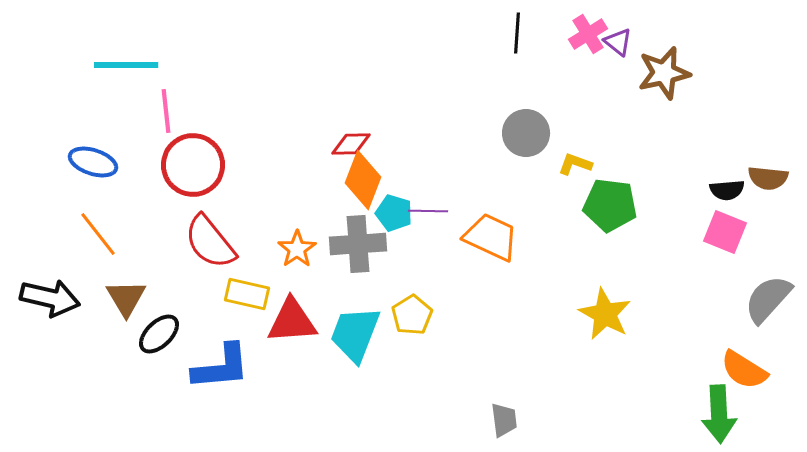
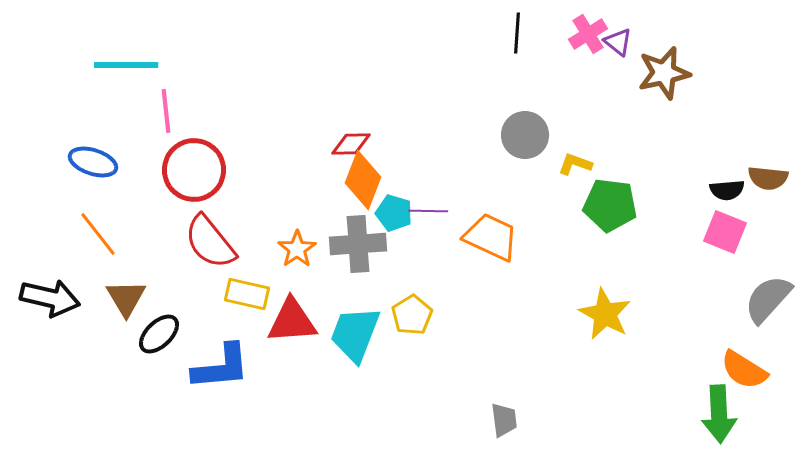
gray circle: moved 1 px left, 2 px down
red circle: moved 1 px right, 5 px down
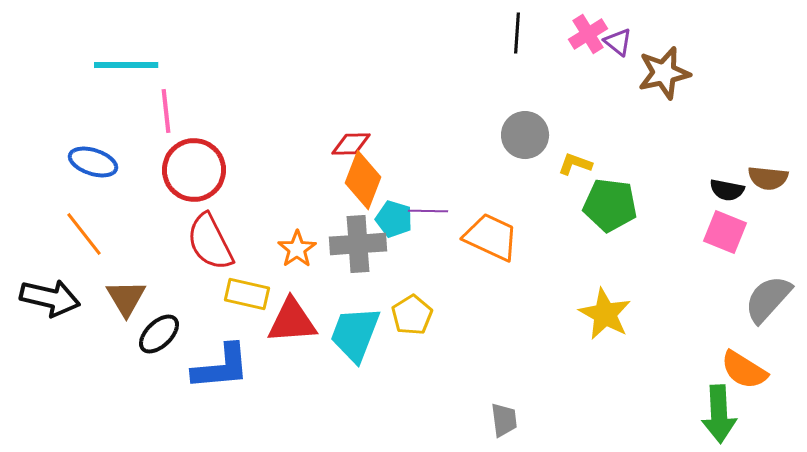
black semicircle: rotated 16 degrees clockwise
cyan pentagon: moved 6 px down
orange line: moved 14 px left
red semicircle: rotated 12 degrees clockwise
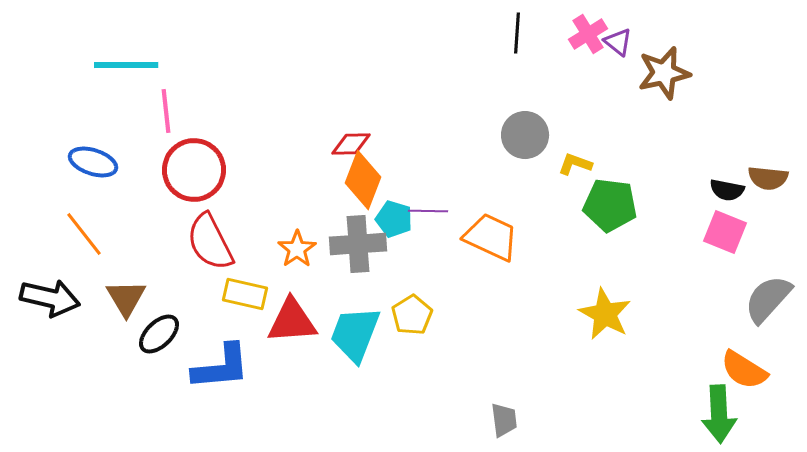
yellow rectangle: moved 2 px left
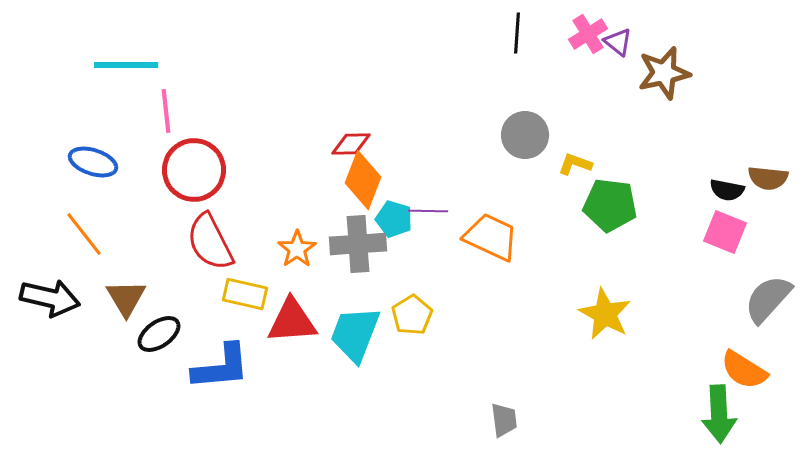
black ellipse: rotated 9 degrees clockwise
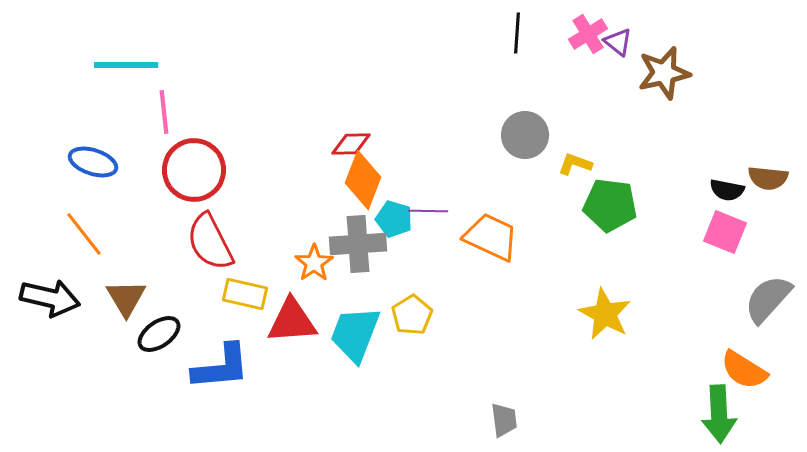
pink line: moved 2 px left, 1 px down
orange star: moved 17 px right, 14 px down
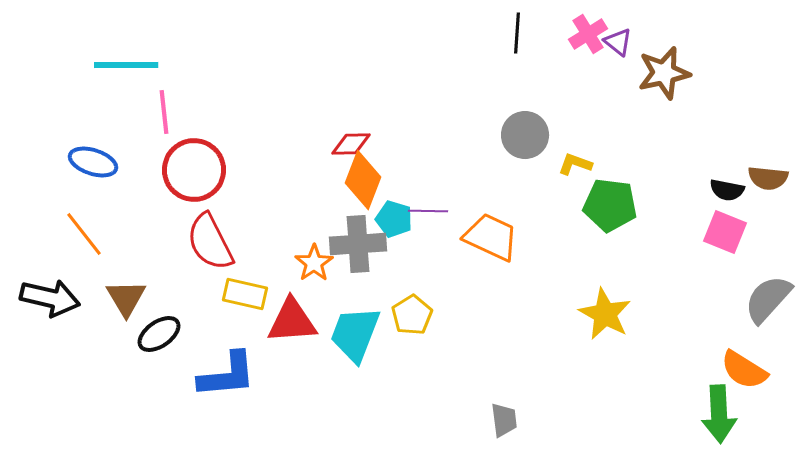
blue L-shape: moved 6 px right, 8 px down
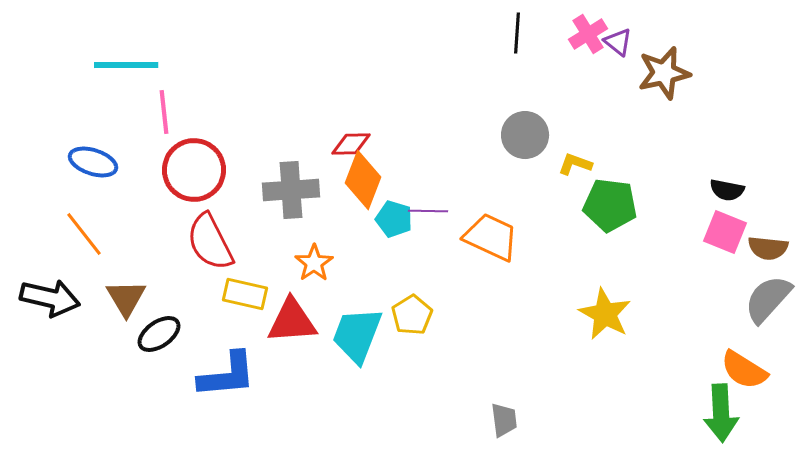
brown semicircle: moved 70 px down
gray cross: moved 67 px left, 54 px up
cyan trapezoid: moved 2 px right, 1 px down
green arrow: moved 2 px right, 1 px up
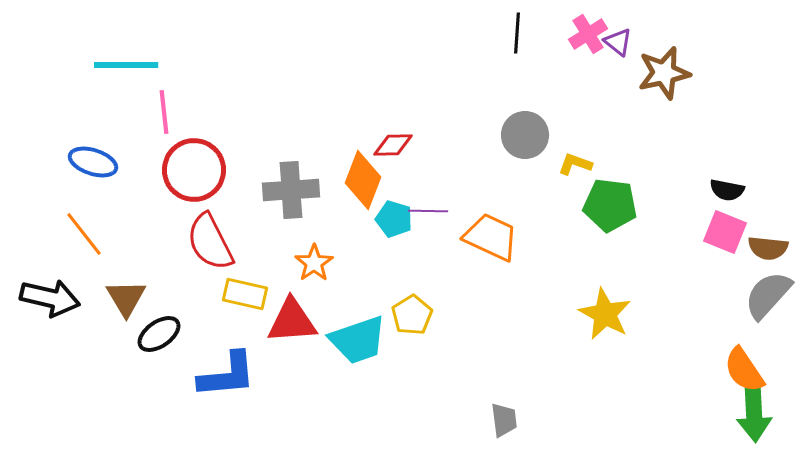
red diamond: moved 42 px right, 1 px down
gray semicircle: moved 4 px up
cyan trapezoid: moved 1 px right, 5 px down; rotated 130 degrees counterclockwise
orange semicircle: rotated 24 degrees clockwise
green arrow: moved 33 px right
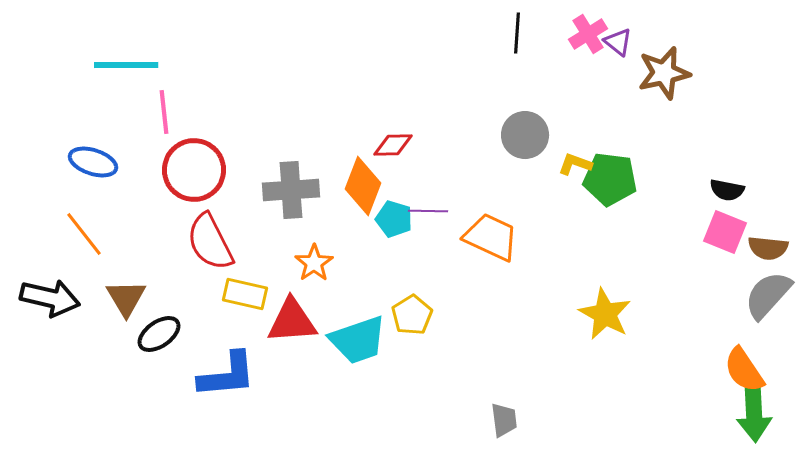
orange diamond: moved 6 px down
green pentagon: moved 26 px up
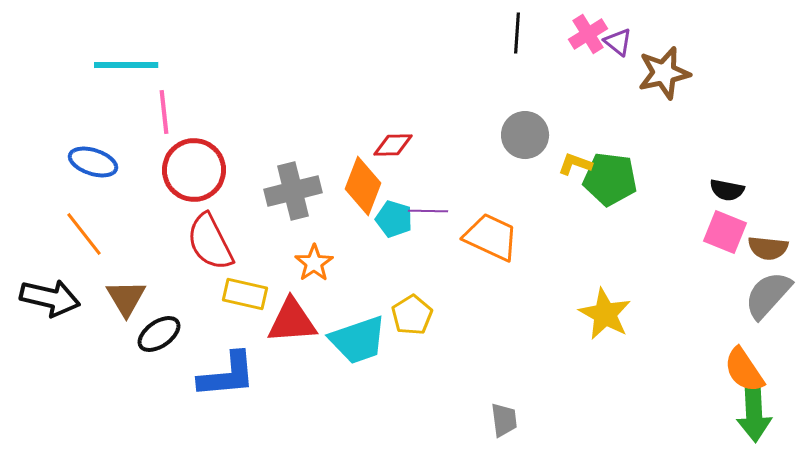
gray cross: moved 2 px right, 1 px down; rotated 10 degrees counterclockwise
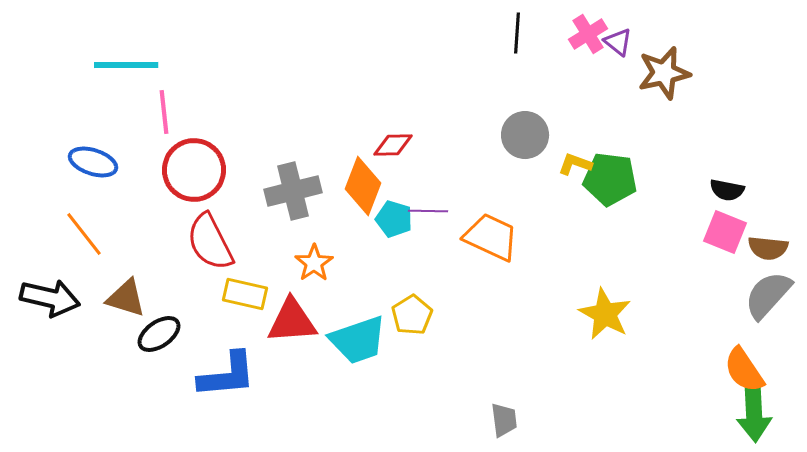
brown triangle: rotated 42 degrees counterclockwise
